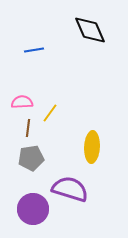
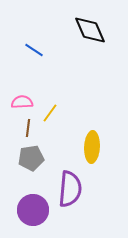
blue line: rotated 42 degrees clockwise
purple semicircle: rotated 78 degrees clockwise
purple circle: moved 1 px down
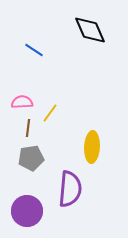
purple circle: moved 6 px left, 1 px down
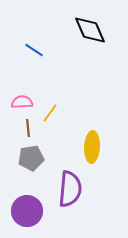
brown line: rotated 12 degrees counterclockwise
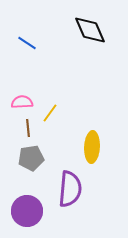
blue line: moved 7 px left, 7 px up
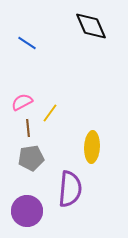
black diamond: moved 1 px right, 4 px up
pink semicircle: rotated 25 degrees counterclockwise
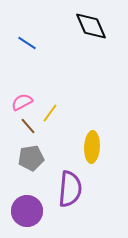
brown line: moved 2 px up; rotated 36 degrees counterclockwise
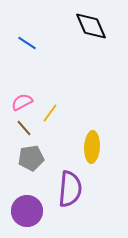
brown line: moved 4 px left, 2 px down
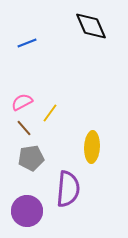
blue line: rotated 54 degrees counterclockwise
purple semicircle: moved 2 px left
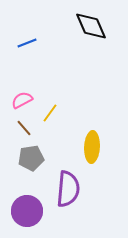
pink semicircle: moved 2 px up
